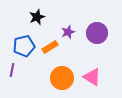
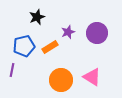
orange circle: moved 1 px left, 2 px down
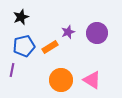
black star: moved 16 px left
pink triangle: moved 3 px down
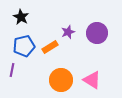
black star: rotated 21 degrees counterclockwise
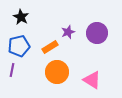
blue pentagon: moved 5 px left
orange circle: moved 4 px left, 8 px up
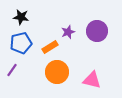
black star: rotated 21 degrees counterclockwise
purple circle: moved 2 px up
blue pentagon: moved 2 px right, 3 px up
purple line: rotated 24 degrees clockwise
pink triangle: rotated 18 degrees counterclockwise
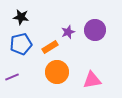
purple circle: moved 2 px left, 1 px up
blue pentagon: moved 1 px down
purple line: moved 7 px down; rotated 32 degrees clockwise
pink triangle: rotated 24 degrees counterclockwise
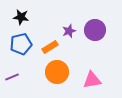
purple star: moved 1 px right, 1 px up
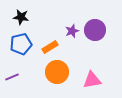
purple star: moved 3 px right
